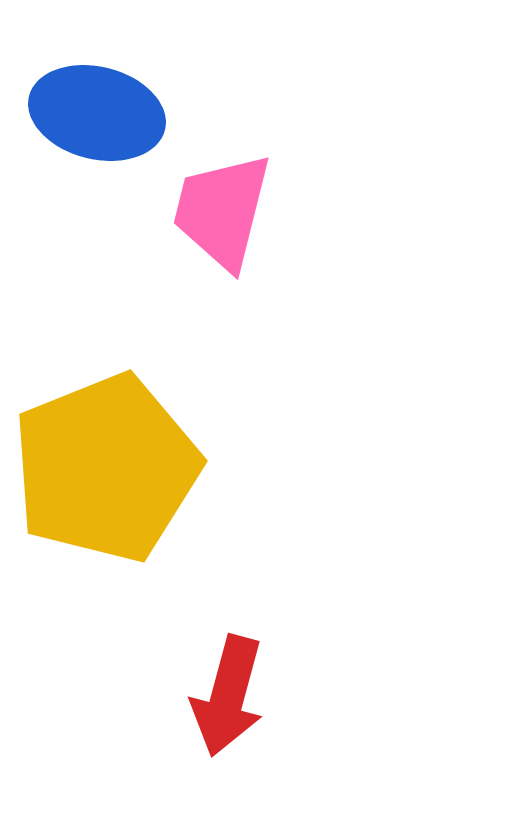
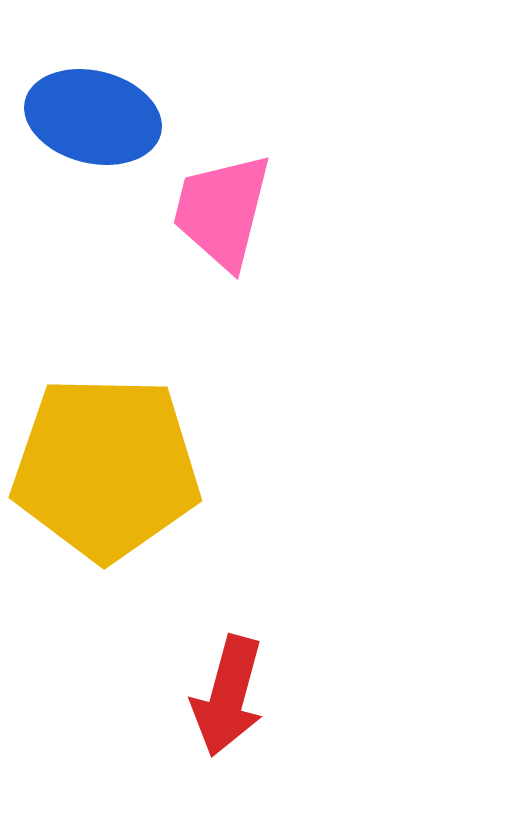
blue ellipse: moved 4 px left, 4 px down
yellow pentagon: rotated 23 degrees clockwise
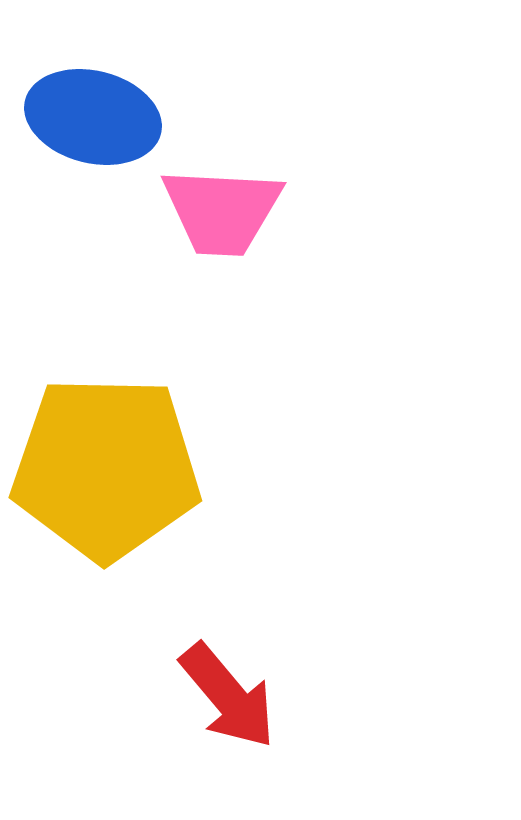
pink trapezoid: rotated 101 degrees counterclockwise
red arrow: rotated 55 degrees counterclockwise
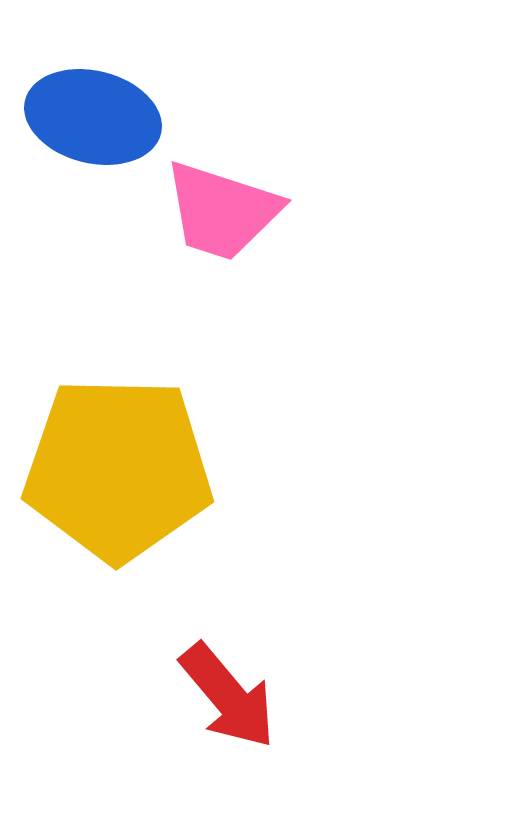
pink trapezoid: rotated 15 degrees clockwise
yellow pentagon: moved 12 px right, 1 px down
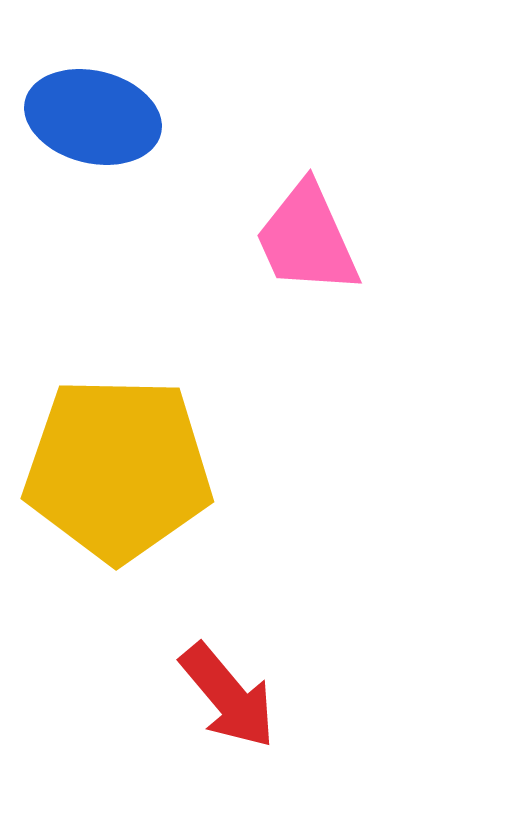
pink trapezoid: moved 85 px right, 28 px down; rotated 48 degrees clockwise
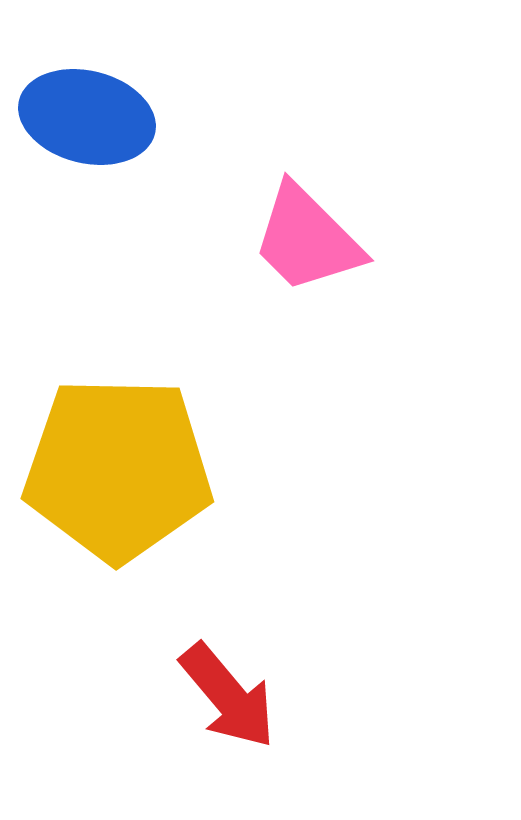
blue ellipse: moved 6 px left
pink trapezoid: rotated 21 degrees counterclockwise
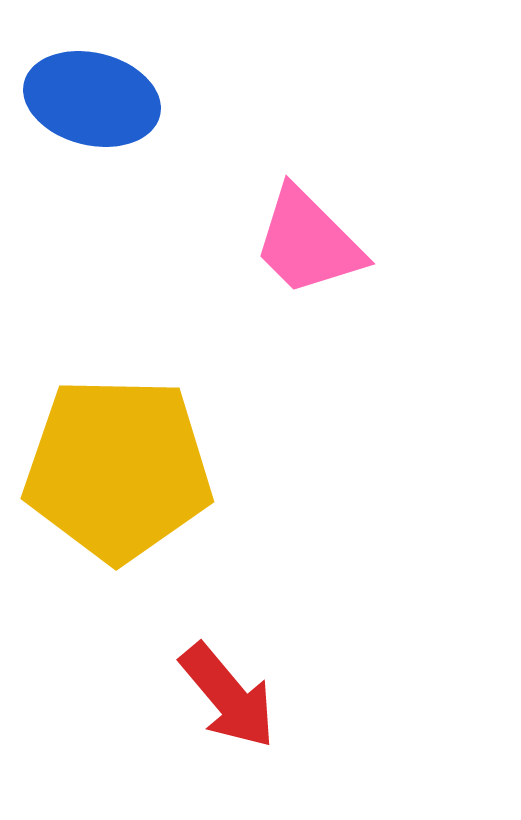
blue ellipse: moved 5 px right, 18 px up
pink trapezoid: moved 1 px right, 3 px down
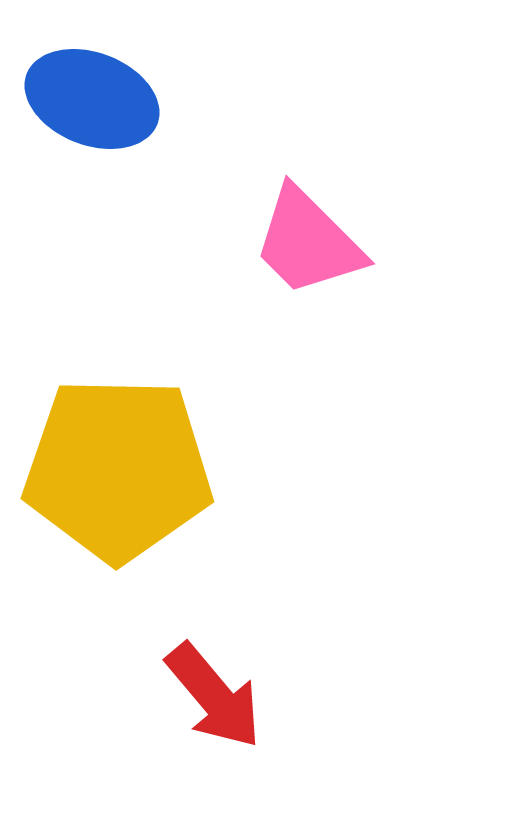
blue ellipse: rotated 7 degrees clockwise
red arrow: moved 14 px left
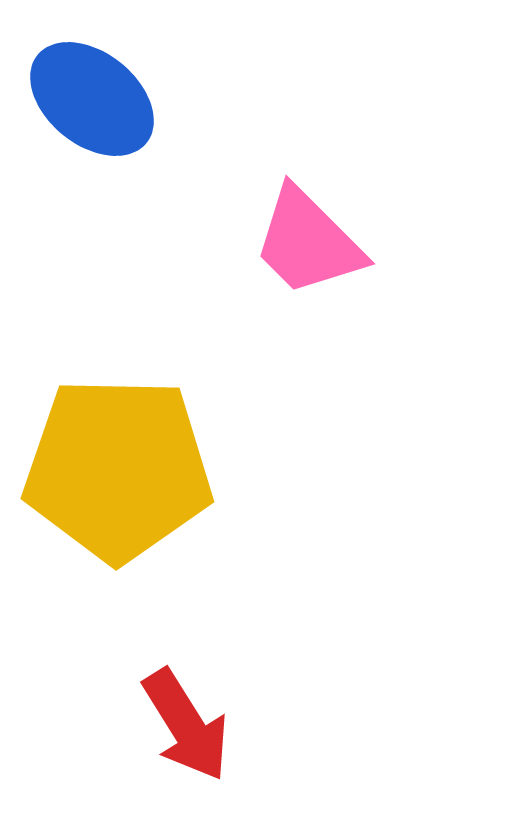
blue ellipse: rotated 18 degrees clockwise
red arrow: moved 28 px left, 29 px down; rotated 8 degrees clockwise
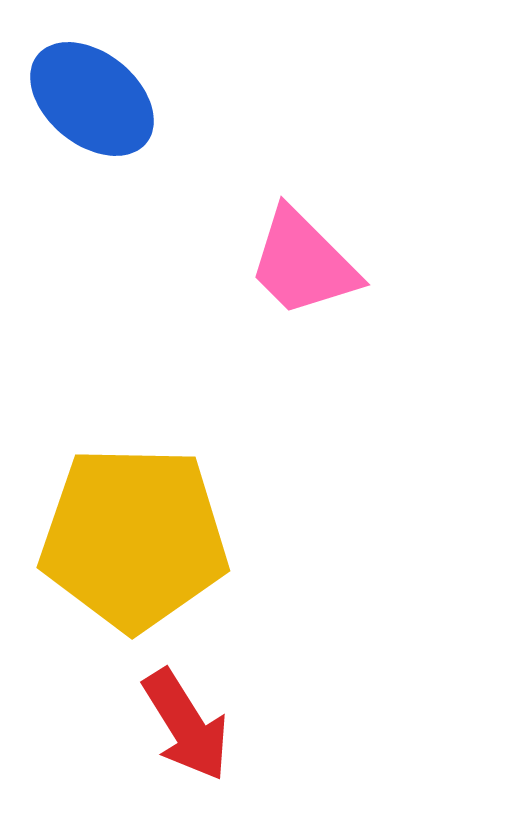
pink trapezoid: moved 5 px left, 21 px down
yellow pentagon: moved 16 px right, 69 px down
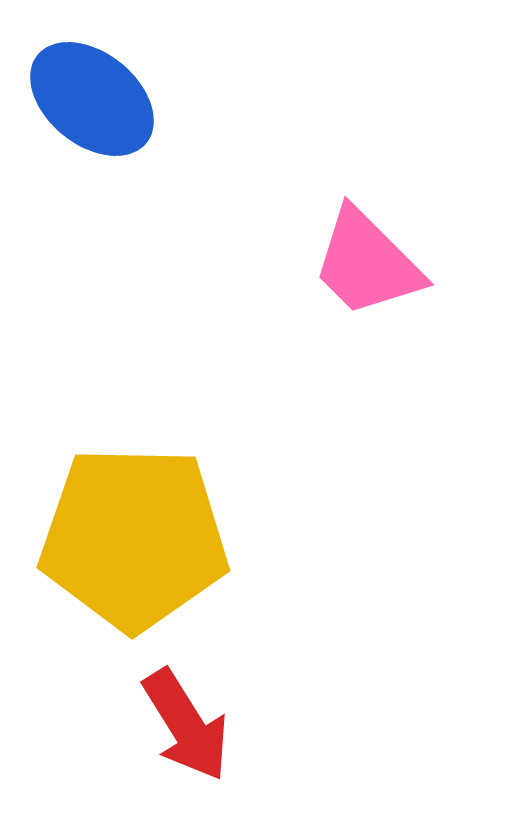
pink trapezoid: moved 64 px right
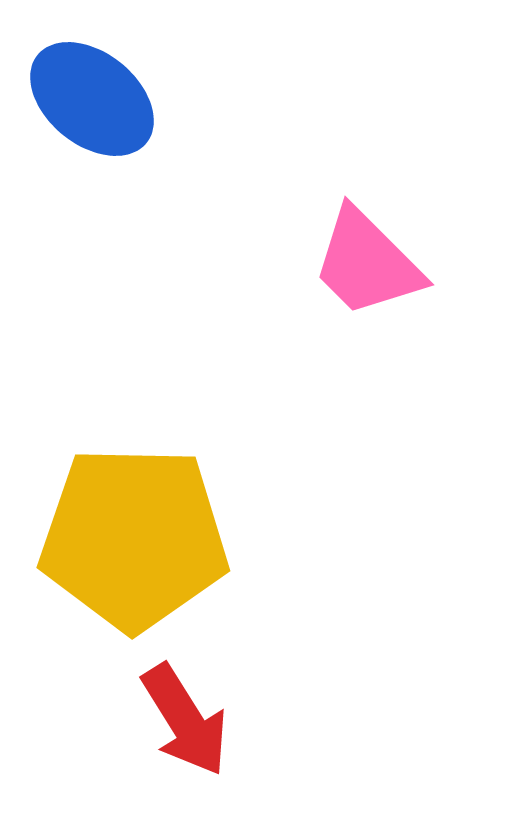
red arrow: moved 1 px left, 5 px up
